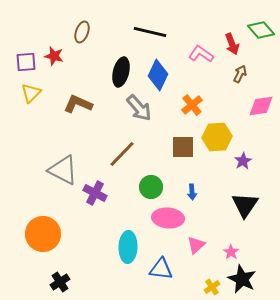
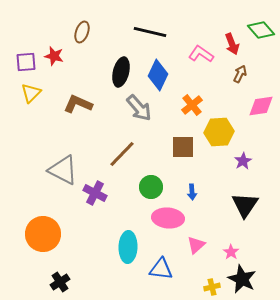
yellow hexagon: moved 2 px right, 5 px up
yellow cross: rotated 21 degrees clockwise
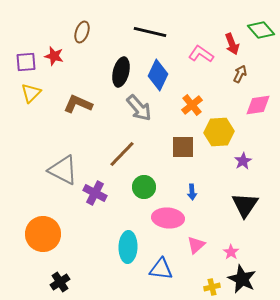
pink diamond: moved 3 px left, 1 px up
green circle: moved 7 px left
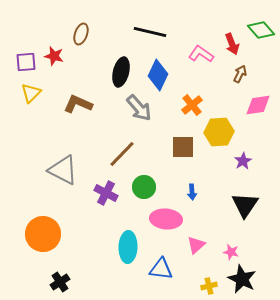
brown ellipse: moved 1 px left, 2 px down
purple cross: moved 11 px right
pink ellipse: moved 2 px left, 1 px down
pink star: rotated 21 degrees counterclockwise
yellow cross: moved 3 px left, 1 px up
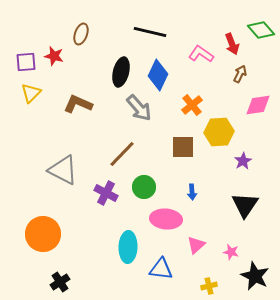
black star: moved 13 px right, 3 px up
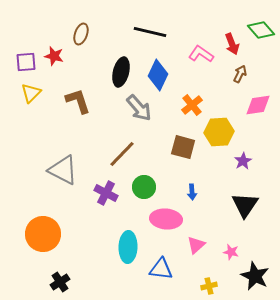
brown L-shape: moved 3 px up; rotated 48 degrees clockwise
brown square: rotated 15 degrees clockwise
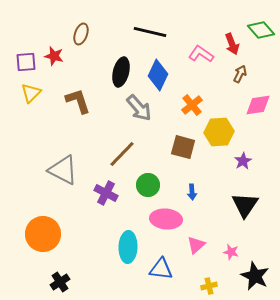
green circle: moved 4 px right, 2 px up
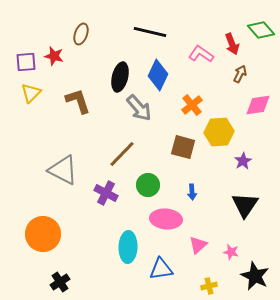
black ellipse: moved 1 px left, 5 px down
pink triangle: moved 2 px right
blue triangle: rotated 15 degrees counterclockwise
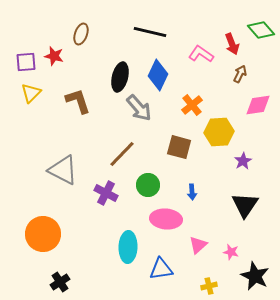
brown square: moved 4 px left
